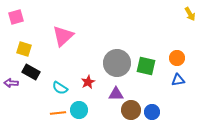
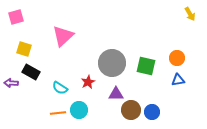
gray circle: moved 5 px left
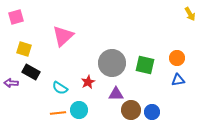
green square: moved 1 px left, 1 px up
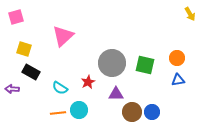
purple arrow: moved 1 px right, 6 px down
brown circle: moved 1 px right, 2 px down
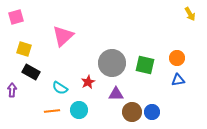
purple arrow: moved 1 px down; rotated 88 degrees clockwise
orange line: moved 6 px left, 2 px up
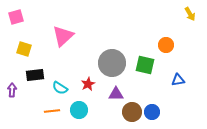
orange circle: moved 11 px left, 13 px up
black rectangle: moved 4 px right, 3 px down; rotated 36 degrees counterclockwise
red star: moved 2 px down
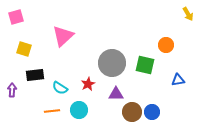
yellow arrow: moved 2 px left
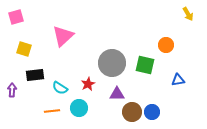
purple triangle: moved 1 px right
cyan circle: moved 2 px up
